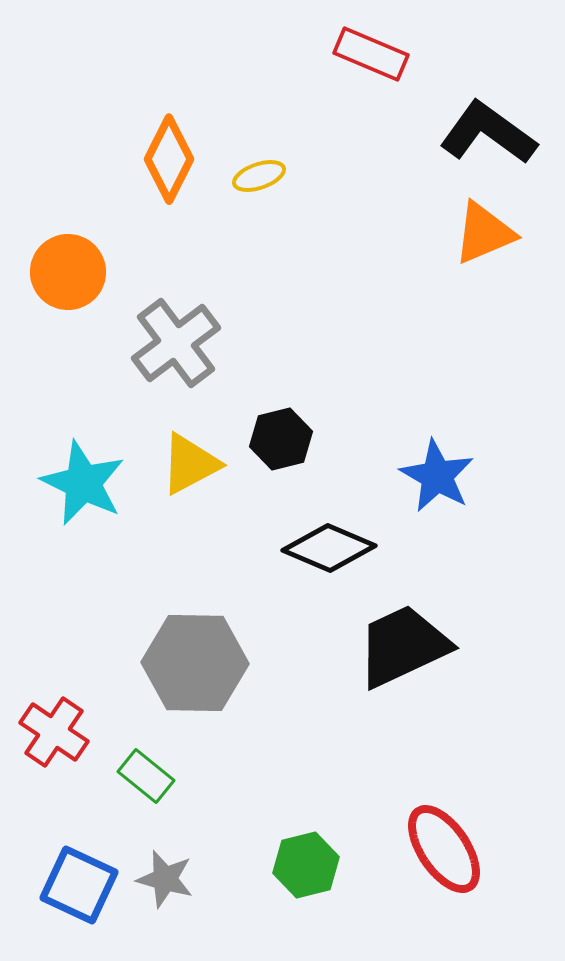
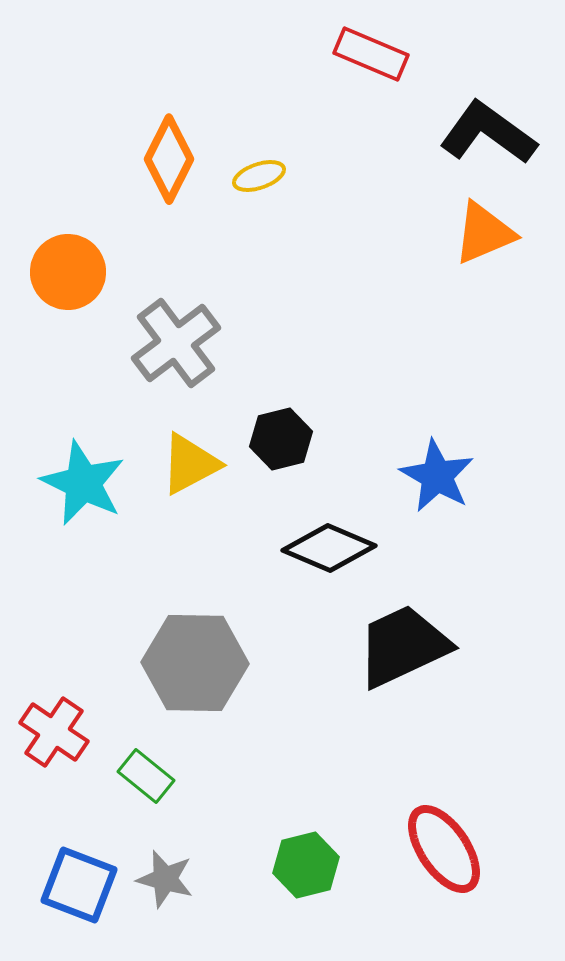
blue square: rotated 4 degrees counterclockwise
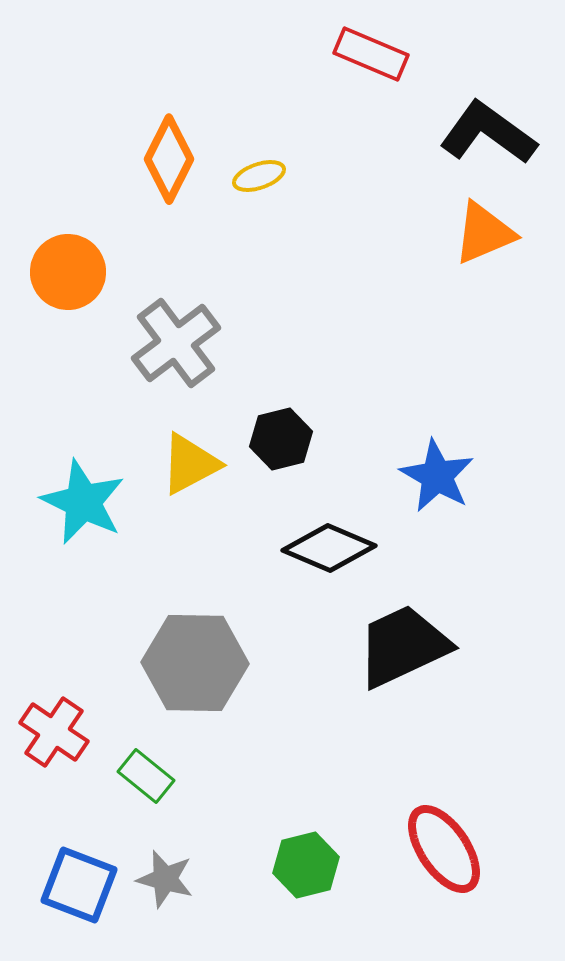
cyan star: moved 19 px down
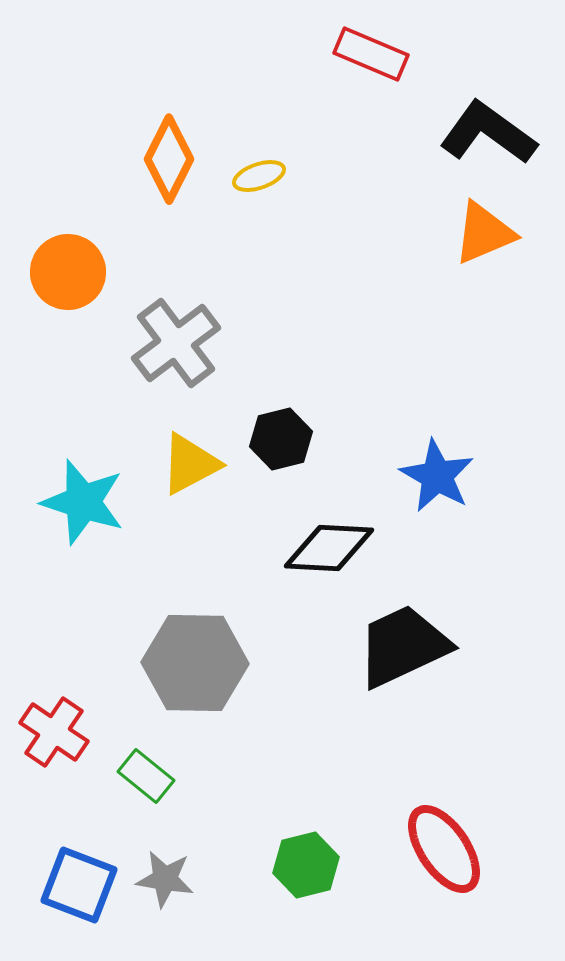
cyan star: rotated 8 degrees counterclockwise
black diamond: rotated 20 degrees counterclockwise
gray star: rotated 6 degrees counterclockwise
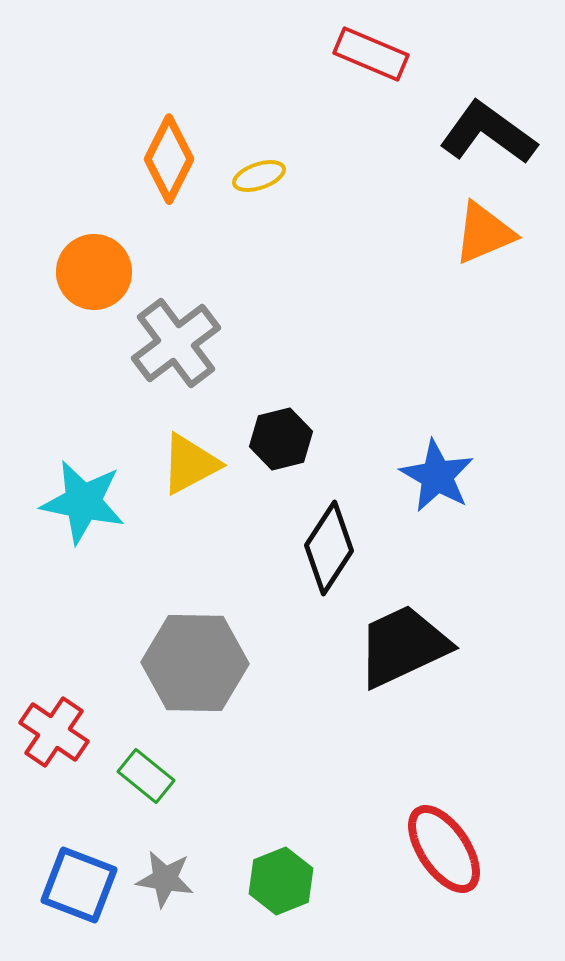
orange circle: moved 26 px right
cyan star: rotated 6 degrees counterclockwise
black diamond: rotated 60 degrees counterclockwise
green hexagon: moved 25 px left, 16 px down; rotated 8 degrees counterclockwise
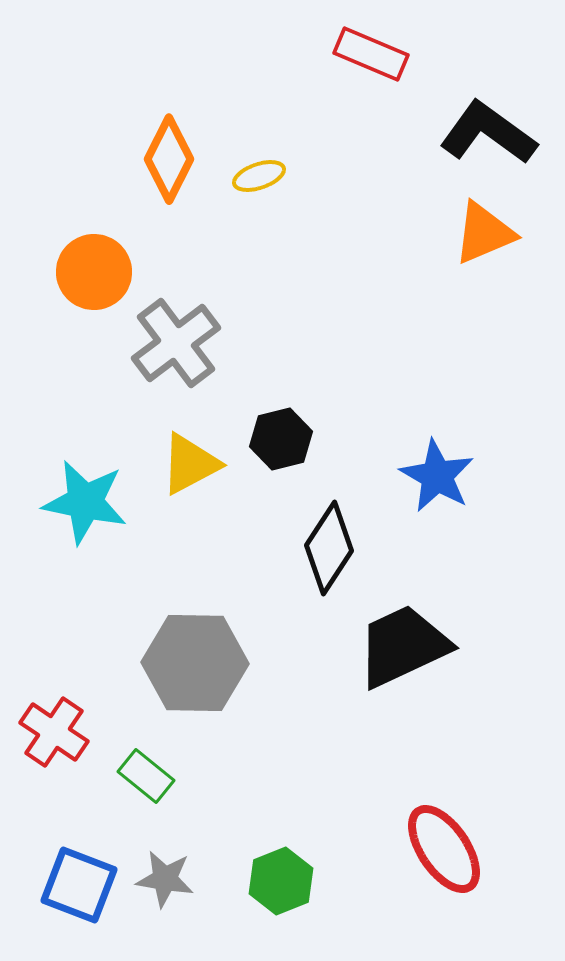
cyan star: moved 2 px right
